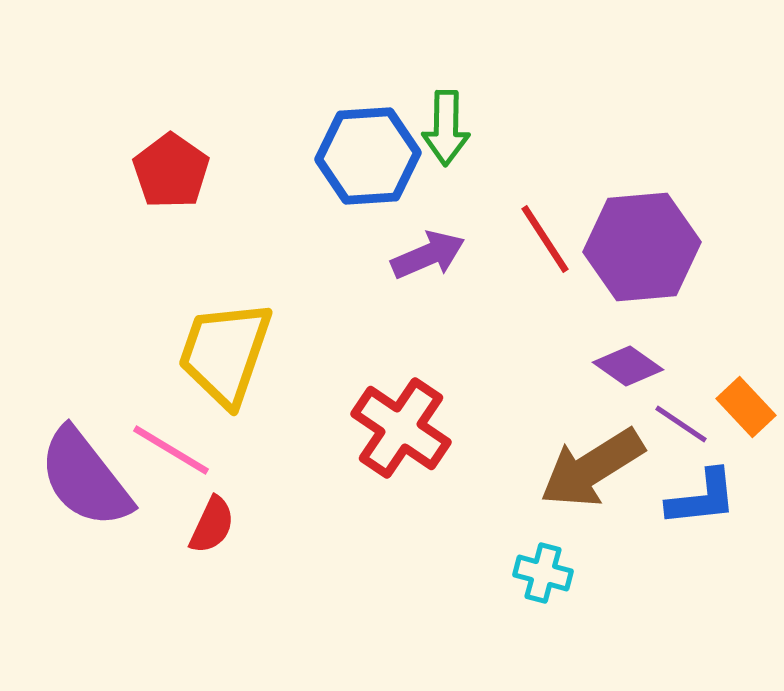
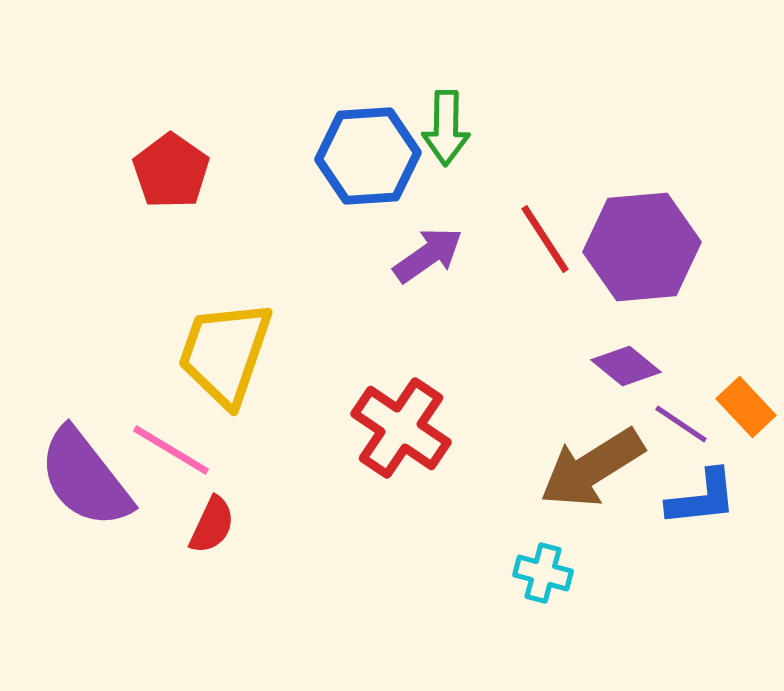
purple arrow: rotated 12 degrees counterclockwise
purple diamond: moved 2 px left; rotated 4 degrees clockwise
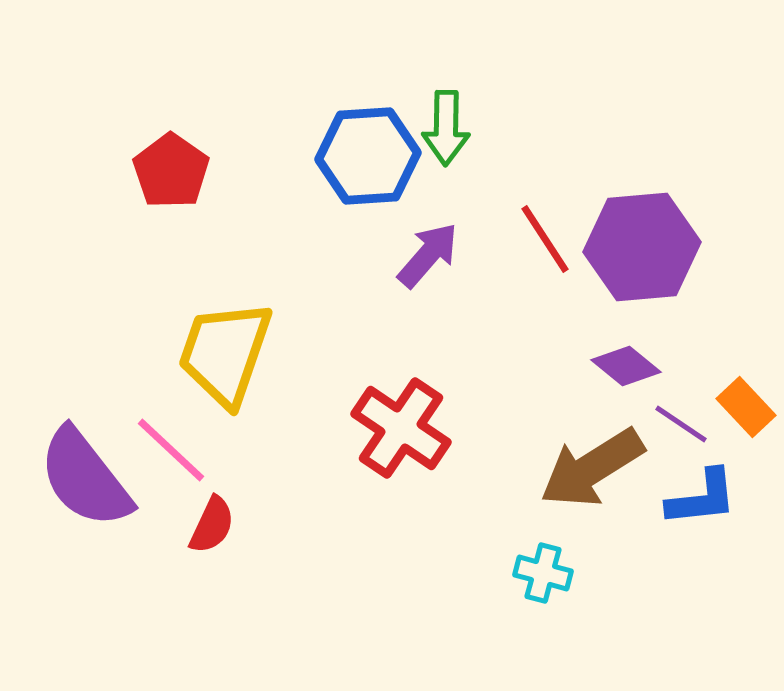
purple arrow: rotated 14 degrees counterclockwise
pink line: rotated 12 degrees clockwise
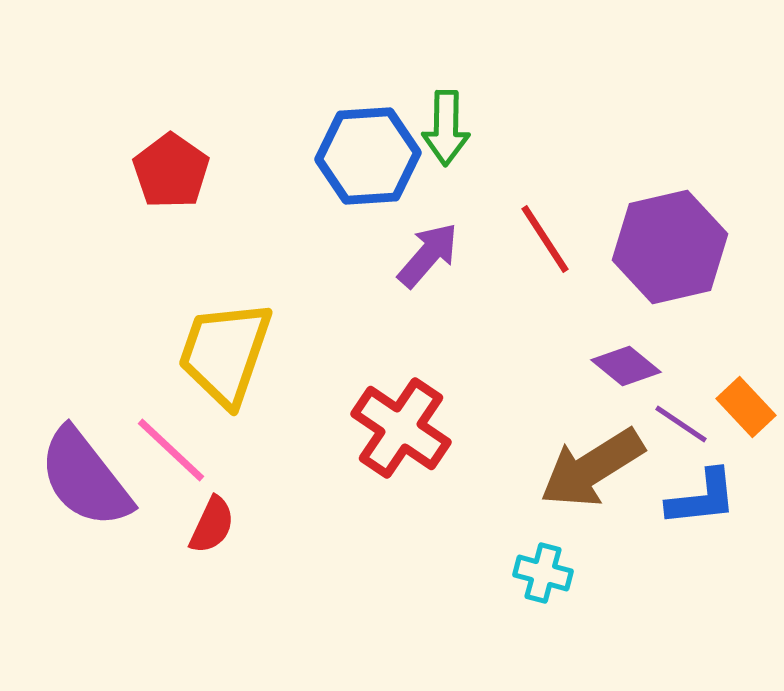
purple hexagon: moved 28 px right; rotated 8 degrees counterclockwise
